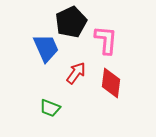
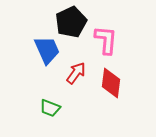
blue trapezoid: moved 1 px right, 2 px down
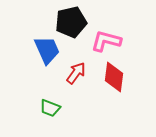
black pentagon: rotated 12 degrees clockwise
pink L-shape: moved 1 px down; rotated 80 degrees counterclockwise
red diamond: moved 3 px right, 6 px up
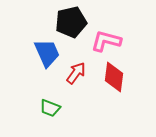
blue trapezoid: moved 3 px down
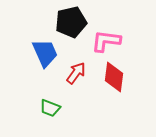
pink L-shape: rotated 8 degrees counterclockwise
blue trapezoid: moved 2 px left
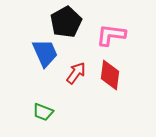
black pentagon: moved 5 px left; rotated 16 degrees counterclockwise
pink L-shape: moved 5 px right, 6 px up
red diamond: moved 4 px left, 2 px up
green trapezoid: moved 7 px left, 4 px down
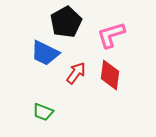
pink L-shape: rotated 24 degrees counterclockwise
blue trapezoid: rotated 140 degrees clockwise
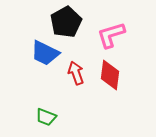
red arrow: rotated 55 degrees counterclockwise
green trapezoid: moved 3 px right, 5 px down
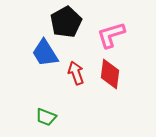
blue trapezoid: rotated 32 degrees clockwise
red diamond: moved 1 px up
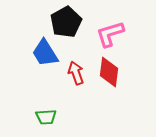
pink L-shape: moved 1 px left, 1 px up
red diamond: moved 1 px left, 2 px up
green trapezoid: rotated 25 degrees counterclockwise
